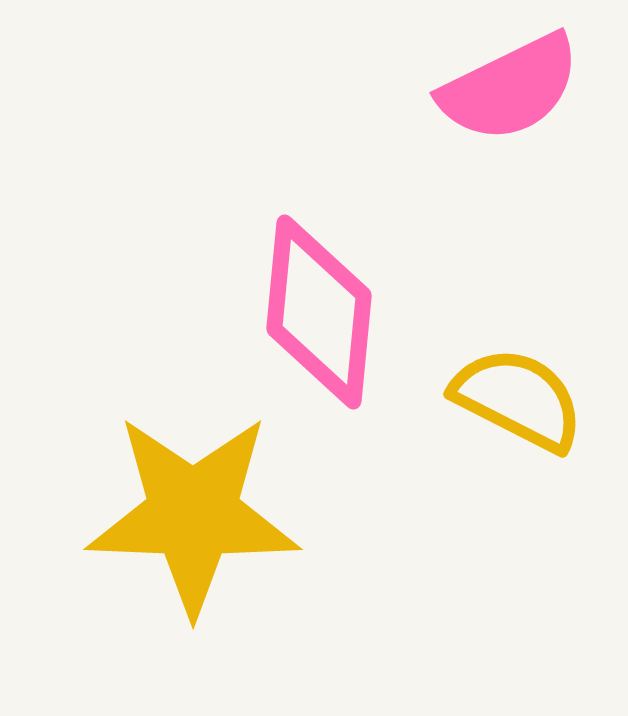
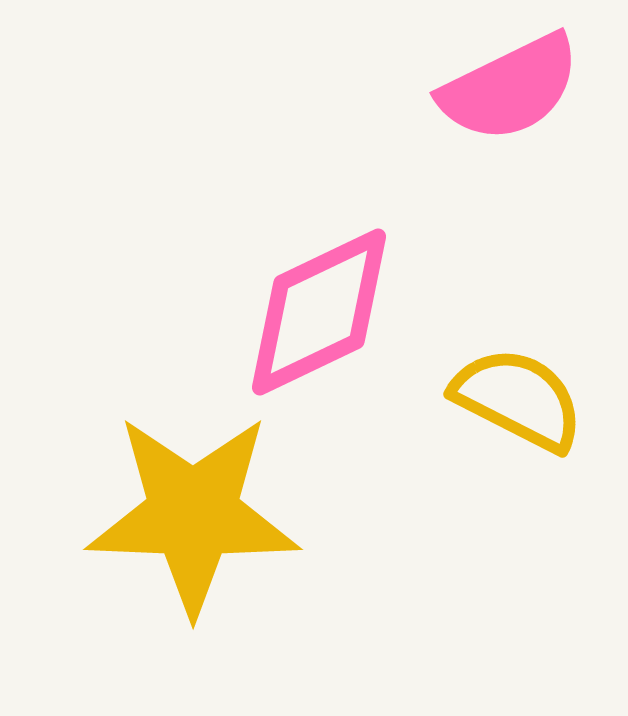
pink diamond: rotated 59 degrees clockwise
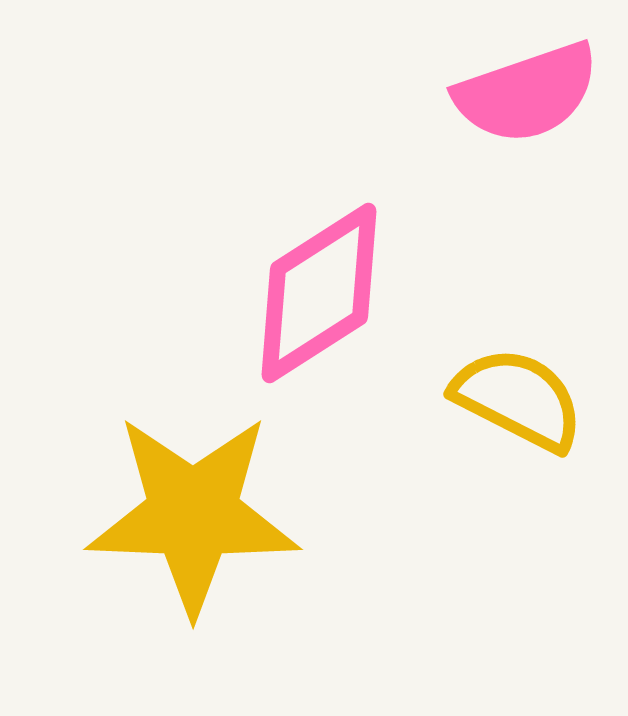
pink semicircle: moved 17 px right, 5 px down; rotated 7 degrees clockwise
pink diamond: moved 19 px up; rotated 7 degrees counterclockwise
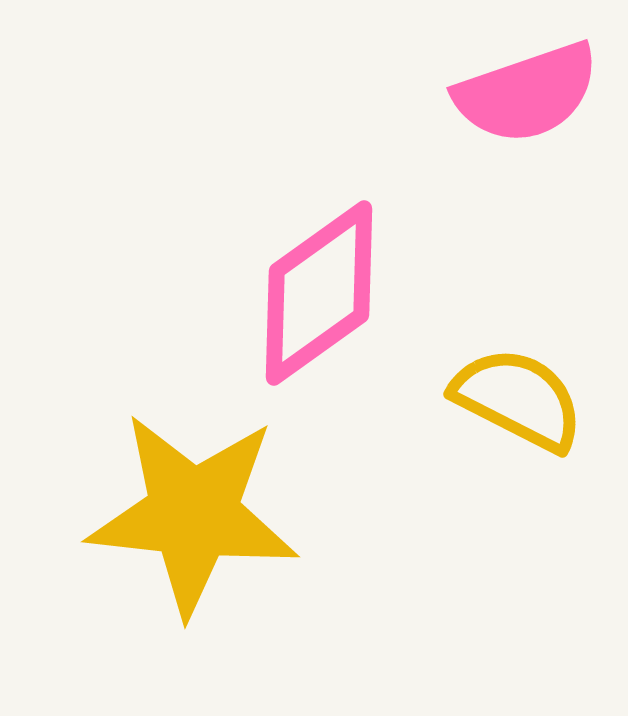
pink diamond: rotated 3 degrees counterclockwise
yellow star: rotated 4 degrees clockwise
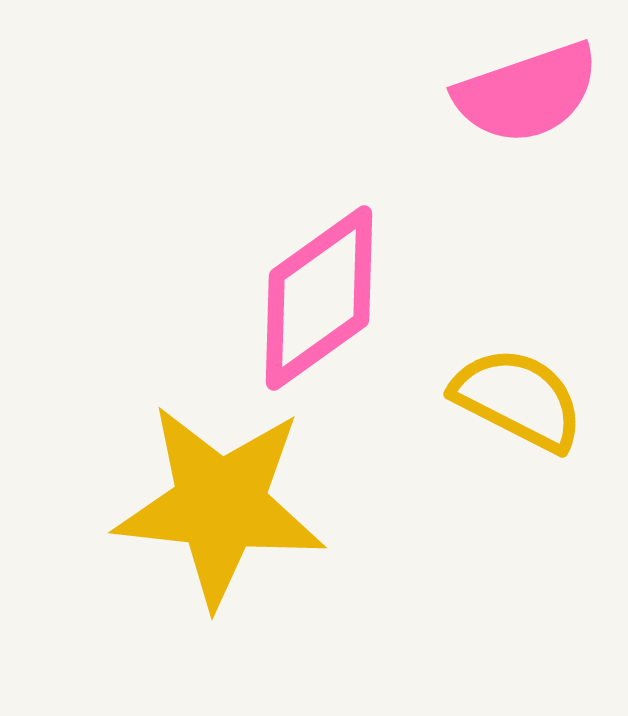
pink diamond: moved 5 px down
yellow star: moved 27 px right, 9 px up
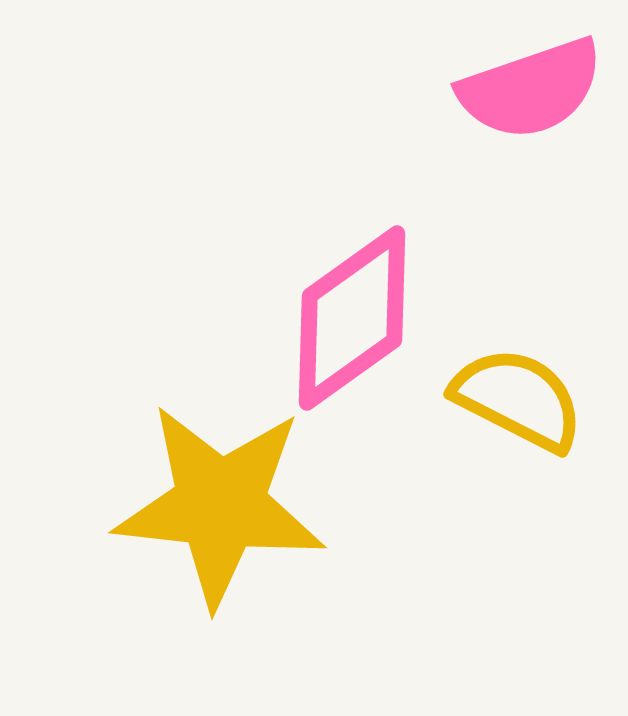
pink semicircle: moved 4 px right, 4 px up
pink diamond: moved 33 px right, 20 px down
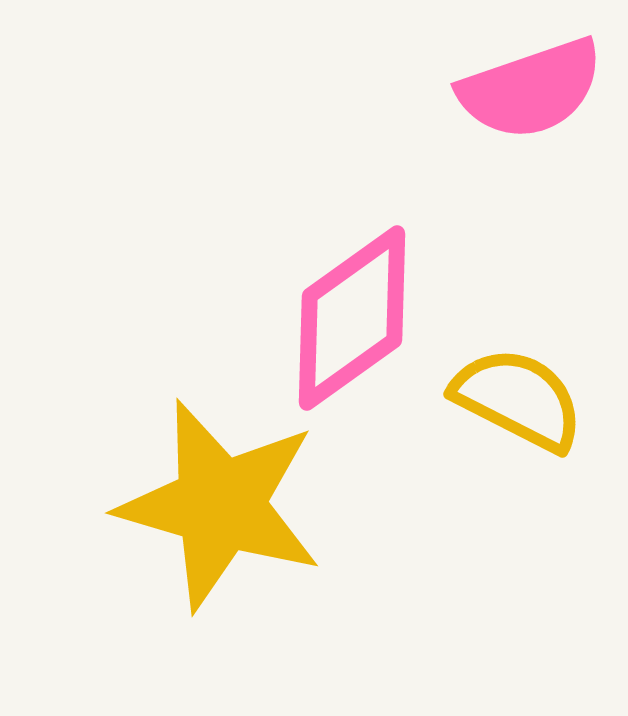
yellow star: rotated 10 degrees clockwise
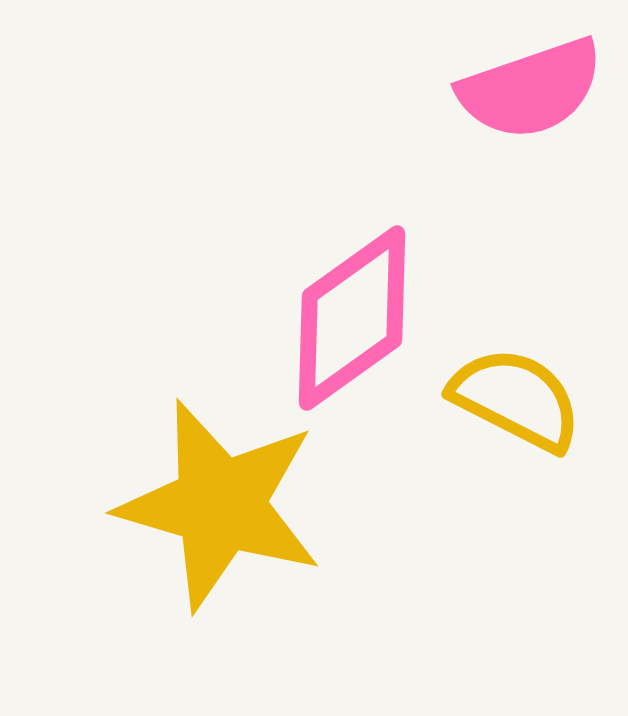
yellow semicircle: moved 2 px left
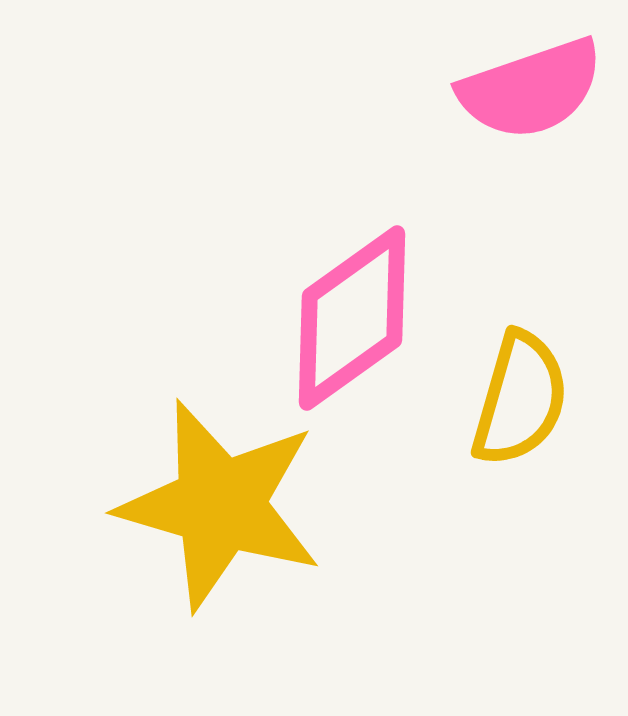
yellow semicircle: moved 4 px right; rotated 79 degrees clockwise
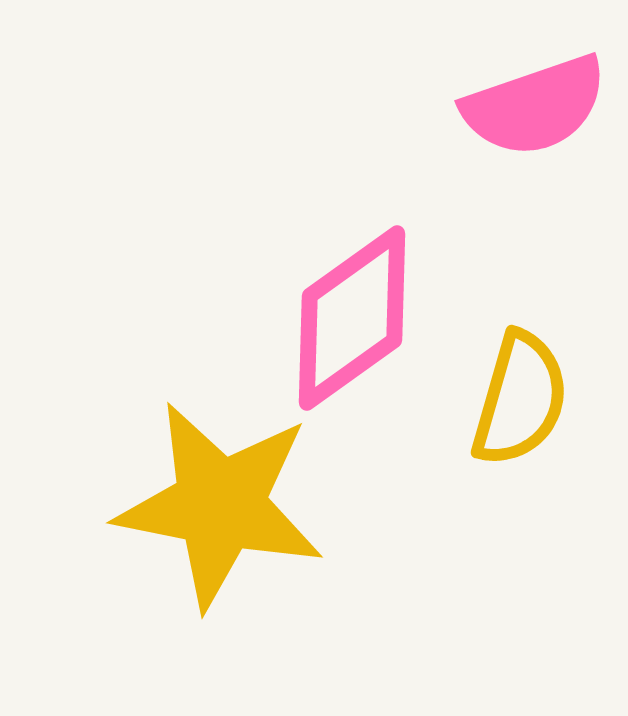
pink semicircle: moved 4 px right, 17 px down
yellow star: rotated 5 degrees counterclockwise
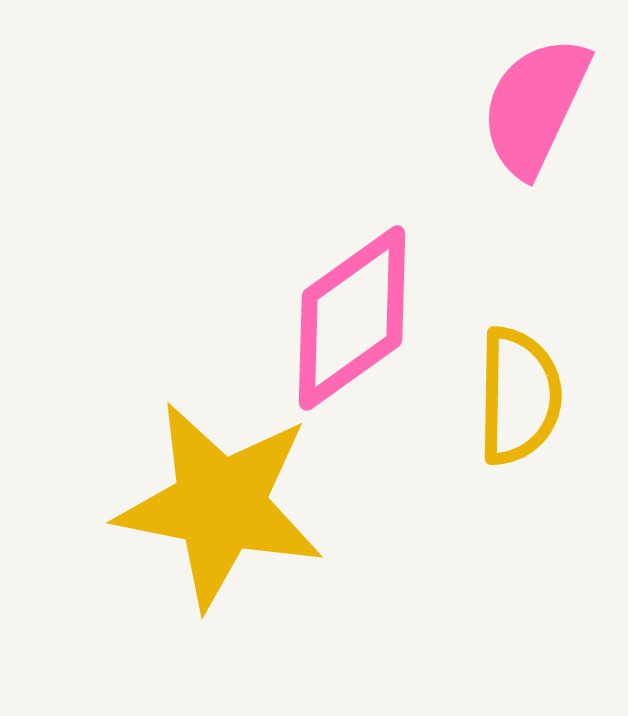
pink semicircle: rotated 134 degrees clockwise
yellow semicircle: moved 1 px left, 3 px up; rotated 15 degrees counterclockwise
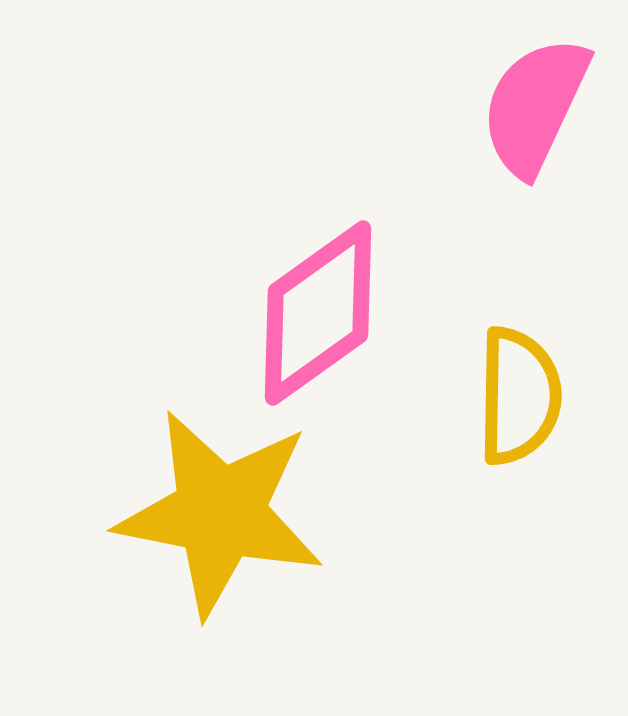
pink diamond: moved 34 px left, 5 px up
yellow star: moved 8 px down
